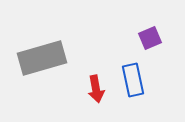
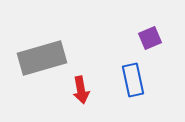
red arrow: moved 15 px left, 1 px down
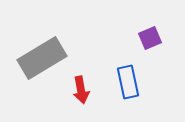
gray rectangle: rotated 15 degrees counterclockwise
blue rectangle: moved 5 px left, 2 px down
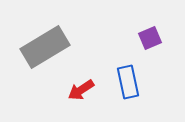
gray rectangle: moved 3 px right, 11 px up
red arrow: rotated 68 degrees clockwise
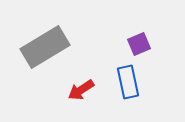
purple square: moved 11 px left, 6 px down
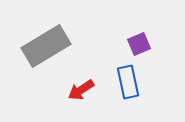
gray rectangle: moved 1 px right, 1 px up
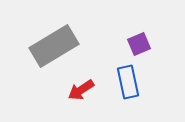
gray rectangle: moved 8 px right
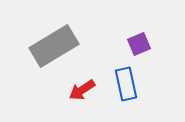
blue rectangle: moved 2 px left, 2 px down
red arrow: moved 1 px right
